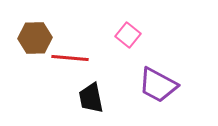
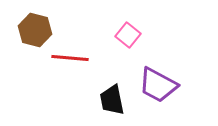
brown hexagon: moved 8 px up; rotated 16 degrees clockwise
black trapezoid: moved 21 px right, 2 px down
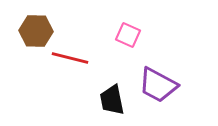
brown hexagon: moved 1 px right, 1 px down; rotated 12 degrees counterclockwise
pink square: rotated 15 degrees counterclockwise
red line: rotated 9 degrees clockwise
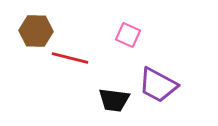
black trapezoid: moved 2 px right; rotated 72 degrees counterclockwise
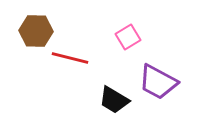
pink square: moved 2 px down; rotated 35 degrees clockwise
purple trapezoid: moved 3 px up
black trapezoid: rotated 24 degrees clockwise
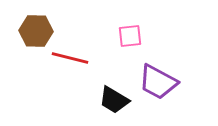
pink square: moved 2 px right, 1 px up; rotated 25 degrees clockwise
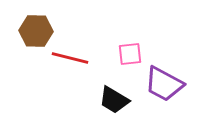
pink square: moved 18 px down
purple trapezoid: moved 6 px right, 2 px down
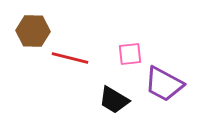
brown hexagon: moved 3 px left
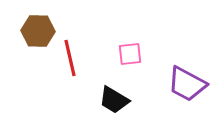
brown hexagon: moved 5 px right
red line: rotated 63 degrees clockwise
purple trapezoid: moved 23 px right
